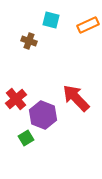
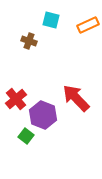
green square: moved 2 px up; rotated 21 degrees counterclockwise
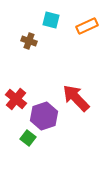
orange rectangle: moved 1 px left, 1 px down
red cross: rotated 10 degrees counterclockwise
purple hexagon: moved 1 px right, 1 px down; rotated 20 degrees clockwise
green square: moved 2 px right, 2 px down
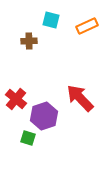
brown cross: rotated 21 degrees counterclockwise
red arrow: moved 4 px right
green square: rotated 21 degrees counterclockwise
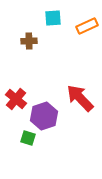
cyan square: moved 2 px right, 2 px up; rotated 18 degrees counterclockwise
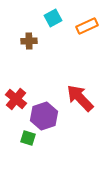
cyan square: rotated 24 degrees counterclockwise
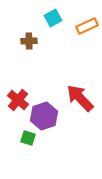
red cross: moved 2 px right, 1 px down
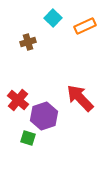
cyan square: rotated 18 degrees counterclockwise
orange rectangle: moved 2 px left
brown cross: moved 1 px left, 1 px down; rotated 14 degrees counterclockwise
